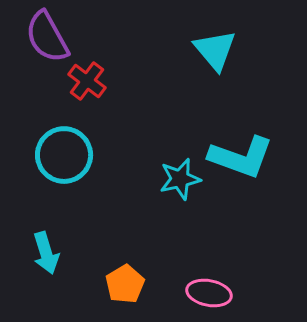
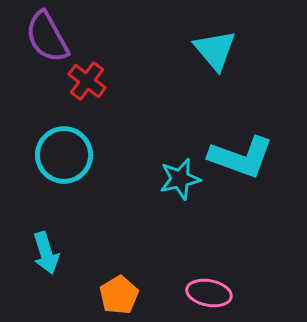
orange pentagon: moved 6 px left, 11 px down
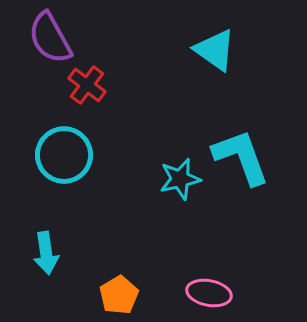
purple semicircle: moved 3 px right, 1 px down
cyan triangle: rotated 15 degrees counterclockwise
red cross: moved 4 px down
cyan L-shape: rotated 130 degrees counterclockwise
cyan arrow: rotated 9 degrees clockwise
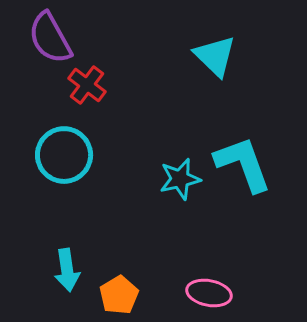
cyan triangle: moved 6 px down; rotated 9 degrees clockwise
cyan L-shape: moved 2 px right, 7 px down
cyan arrow: moved 21 px right, 17 px down
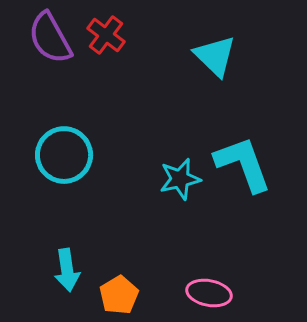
red cross: moved 19 px right, 50 px up
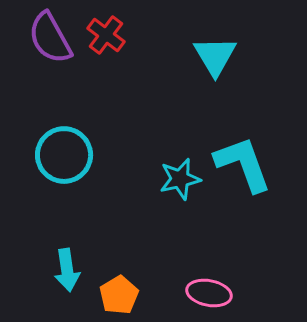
cyan triangle: rotated 15 degrees clockwise
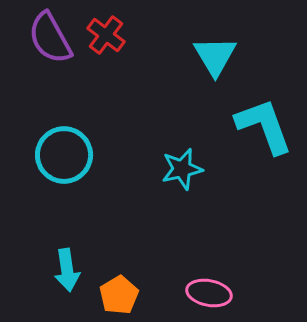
cyan L-shape: moved 21 px right, 38 px up
cyan star: moved 2 px right, 10 px up
